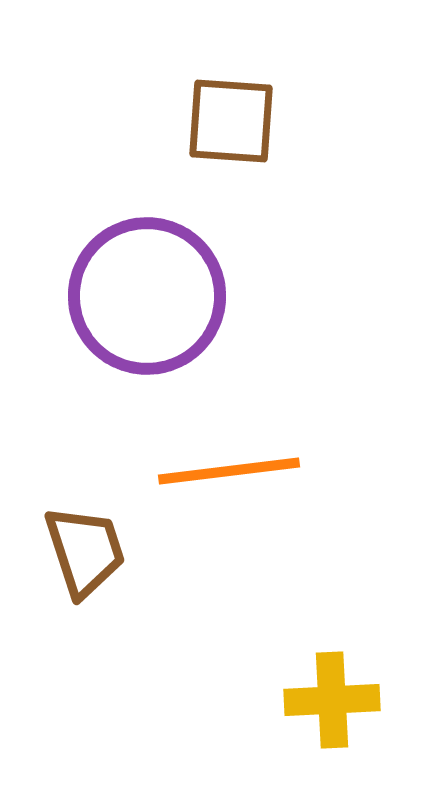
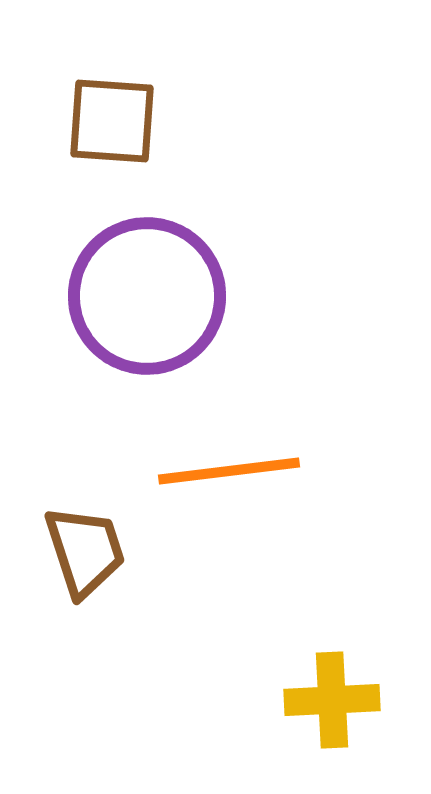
brown square: moved 119 px left
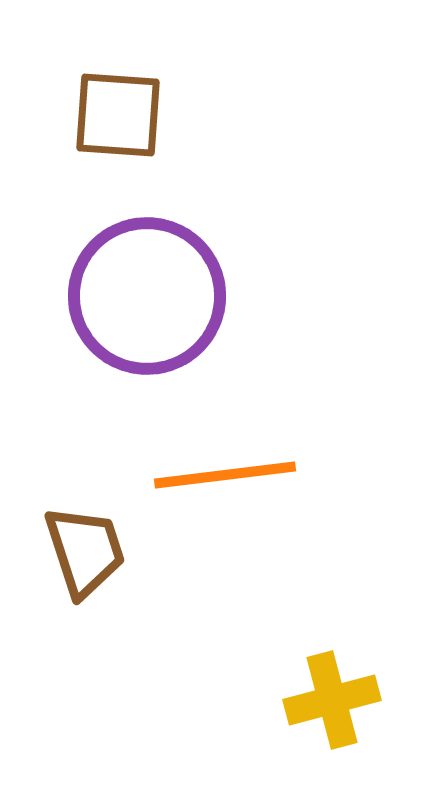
brown square: moved 6 px right, 6 px up
orange line: moved 4 px left, 4 px down
yellow cross: rotated 12 degrees counterclockwise
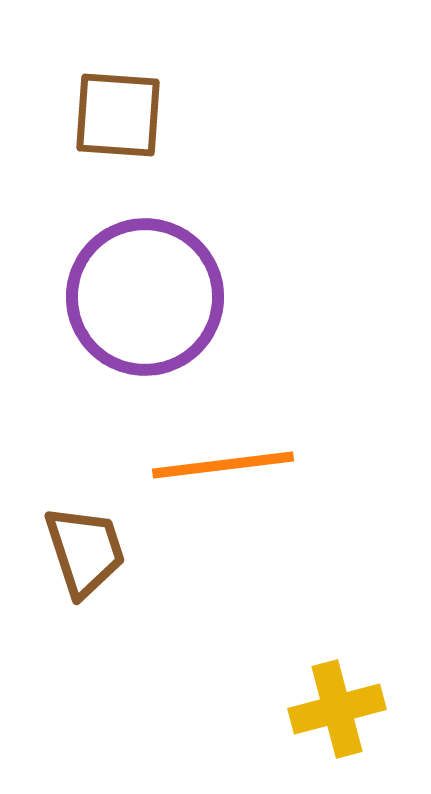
purple circle: moved 2 px left, 1 px down
orange line: moved 2 px left, 10 px up
yellow cross: moved 5 px right, 9 px down
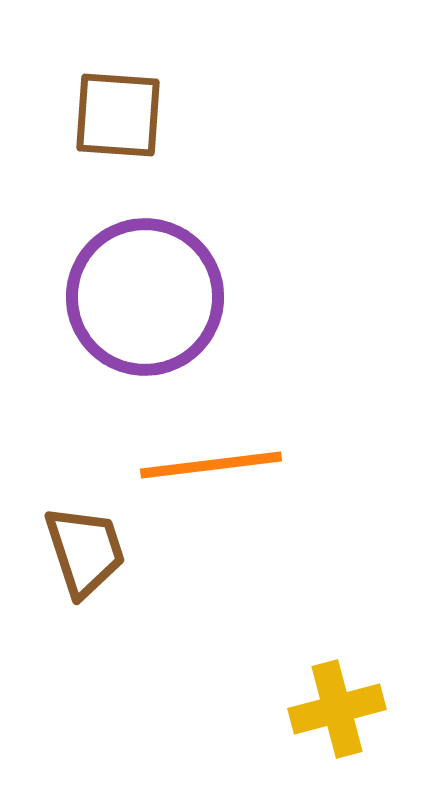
orange line: moved 12 px left
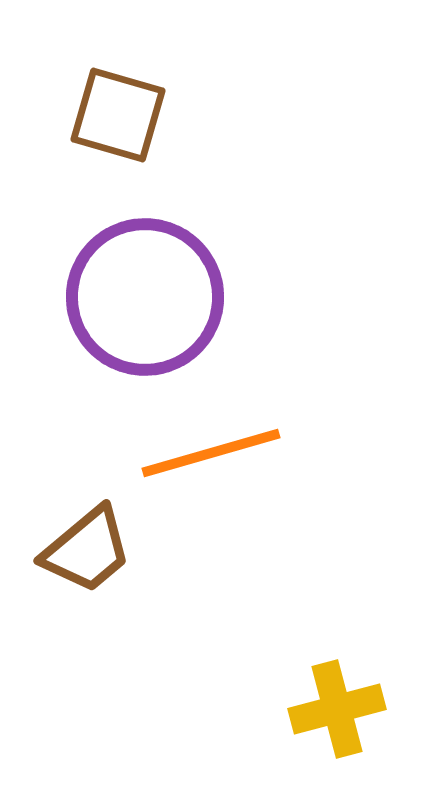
brown square: rotated 12 degrees clockwise
orange line: moved 12 px up; rotated 9 degrees counterclockwise
brown trapezoid: moved 2 px right, 1 px up; rotated 68 degrees clockwise
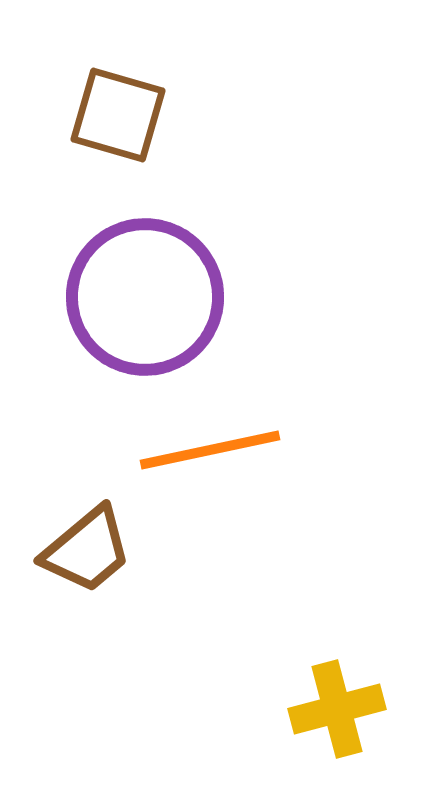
orange line: moved 1 px left, 3 px up; rotated 4 degrees clockwise
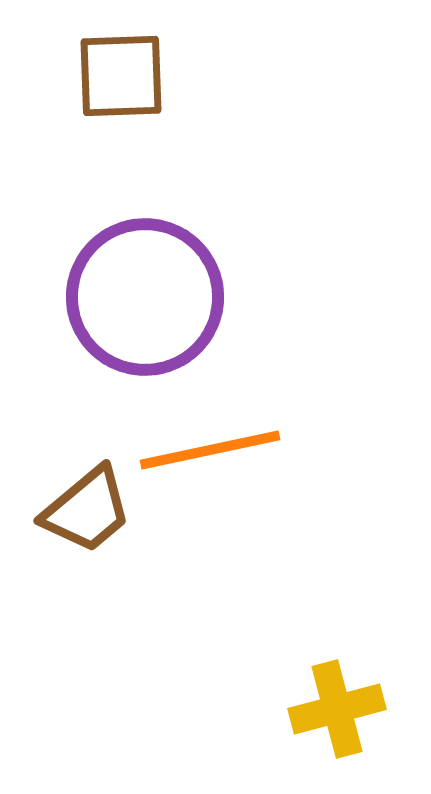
brown square: moved 3 px right, 39 px up; rotated 18 degrees counterclockwise
brown trapezoid: moved 40 px up
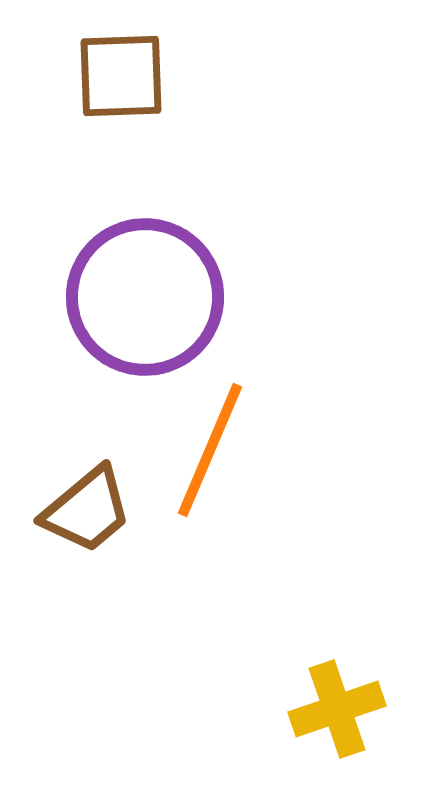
orange line: rotated 55 degrees counterclockwise
yellow cross: rotated 4 degrees counterclockwise
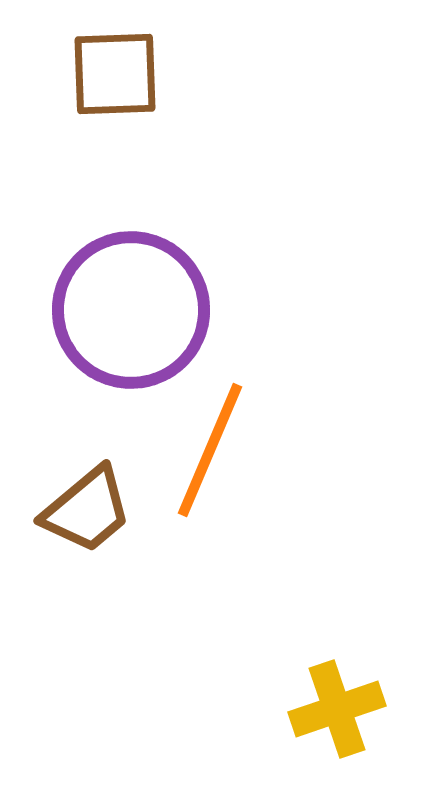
brown square: moved 6 px left, 2 px up
purple circle: moved 14 px left, 13 px down
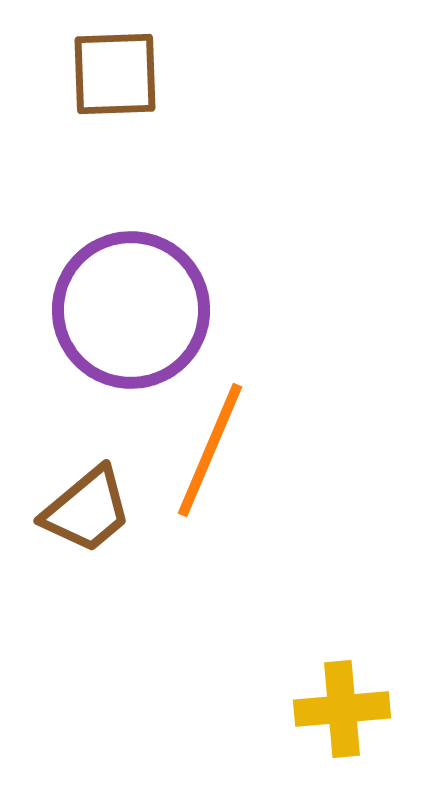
yellow cross: moved 5 px right; rotated 14 degrees clockwise
